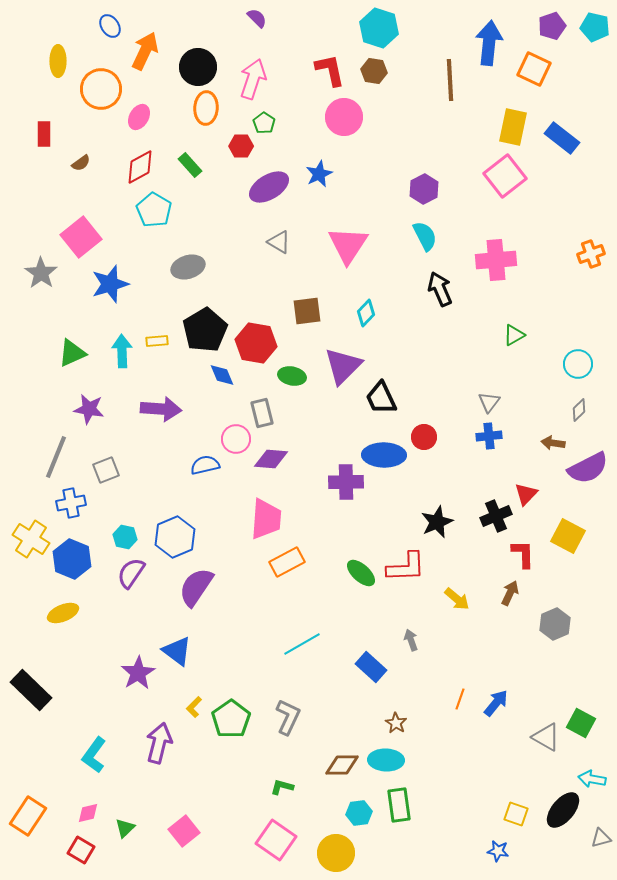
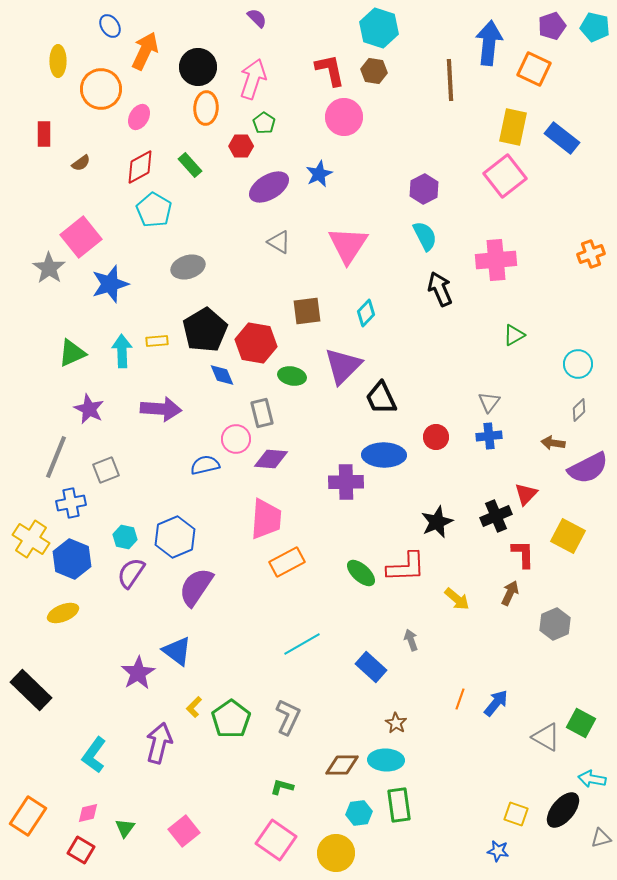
gray star at (41, 273): moved 8 px right, 5 px up
purple star at (89, 409): rotated 16 degrees clockwise
red circle at (424, 437): moved 12 px right
green triangle at (125, 828): rotated 10 degrees counterclockwise
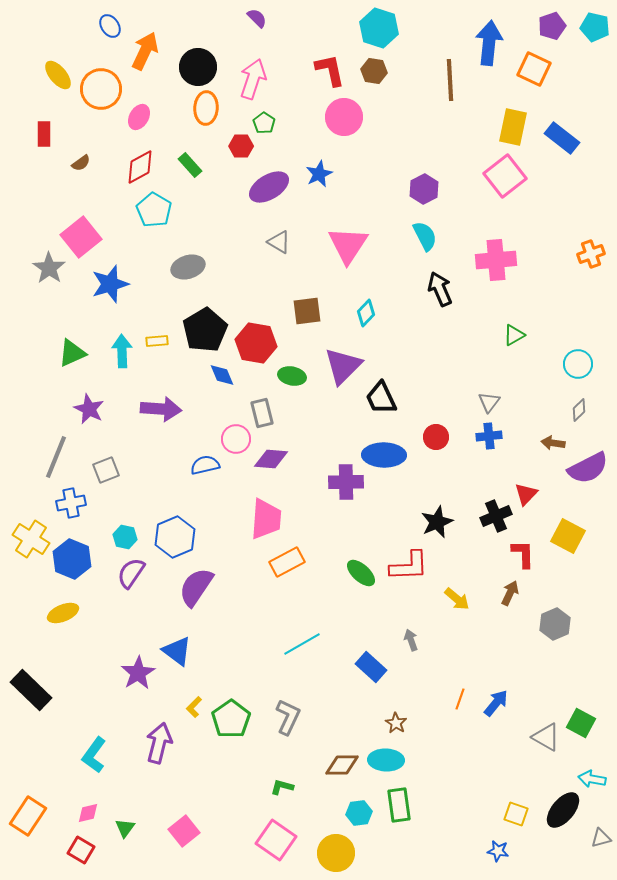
yellow ellipse at (58, 61): moved 14 px down; rotated 40 degrees counterclockwise
red L-shape at (406, 567): moved 3 px right, 1 px up
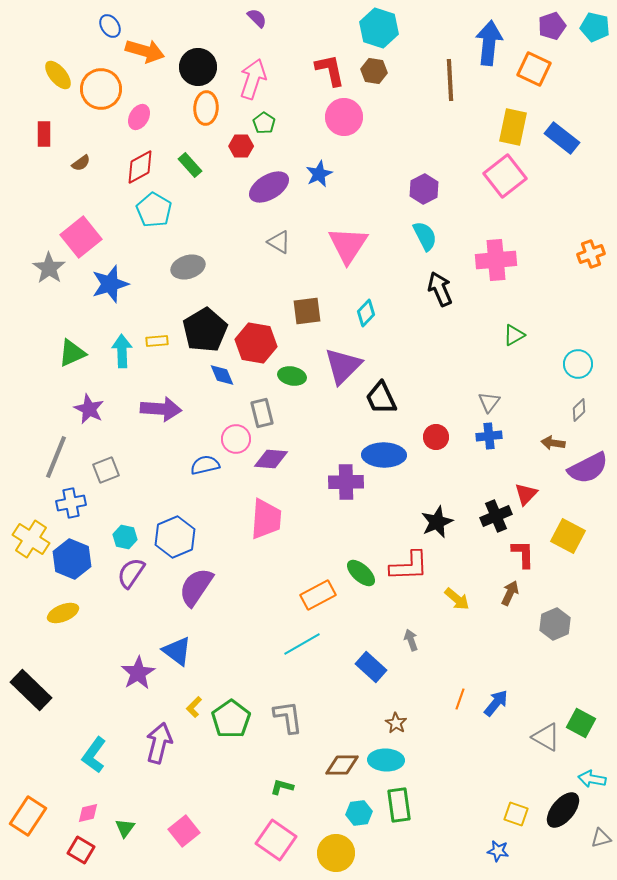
orange arrow at (145, 51): rotated 81 degrees clockwise
orange rectangle at (287, 562): moved 31 px right, 33 px down
gray L-shape at (288, 717): rotated 33 degrees counterclockwise
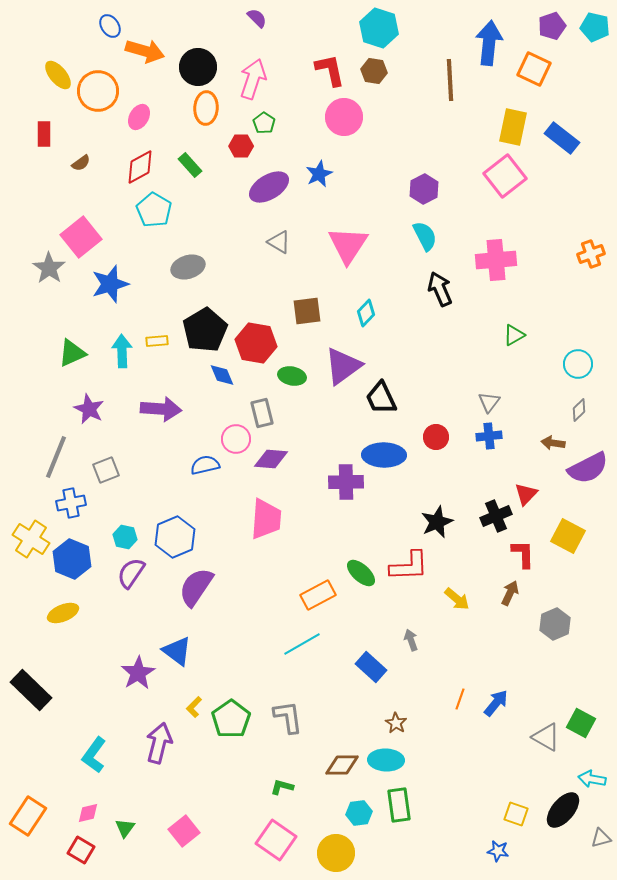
orange circle at (101, 89): moved 3 px left, 2 px down
purple triangle at (343, 366): rotated 9 degrees clockwise
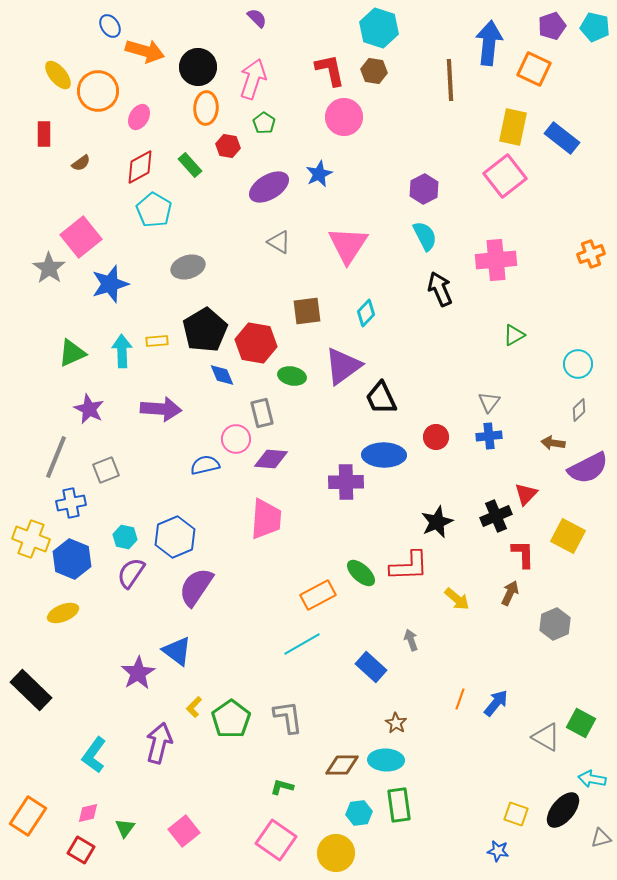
red hexagon at (241, 146): moved 13 px left; rotated 10 degrees clockwise
yellow cross at (31, 539): rotated 12 degrees counterclockwise
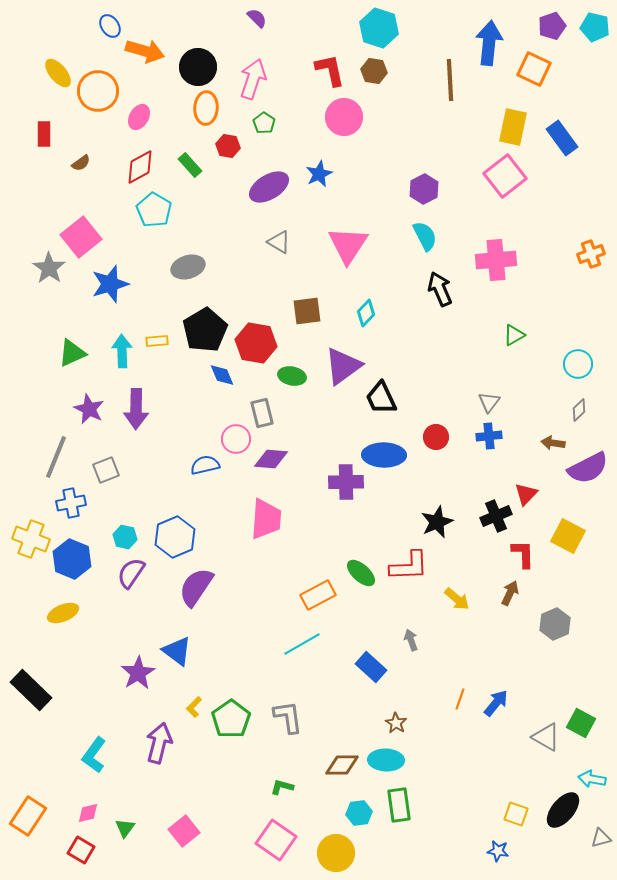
yellow ellipse at (58, 75): moved 2 px up
blue rectangle at (562, 138): rotated 16 degrees clockwise
purple arrow at (161, 409): moved 25 px left; rotated 87 degrees clockwise
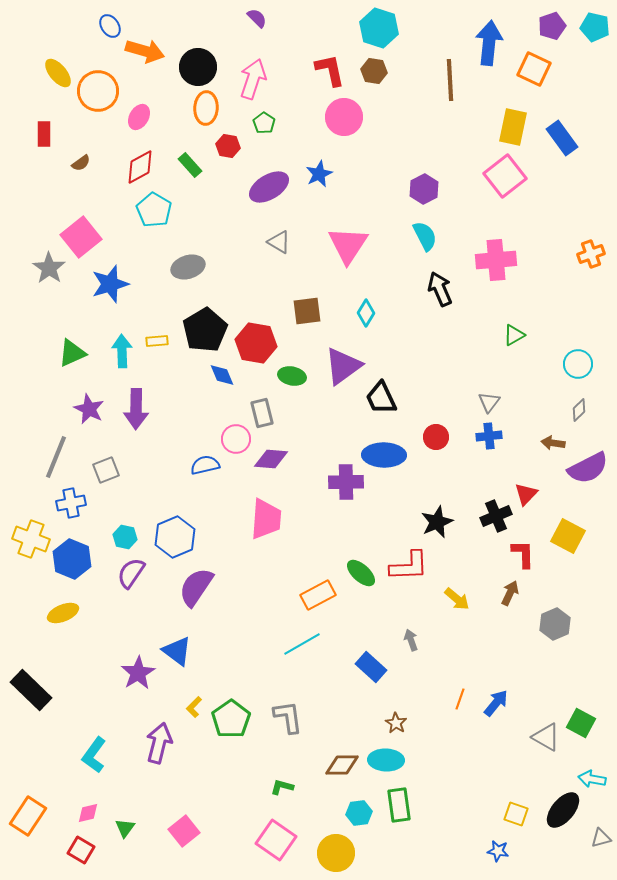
cyan diamond at (366, 313): rotated 12 degrees counterclockwise
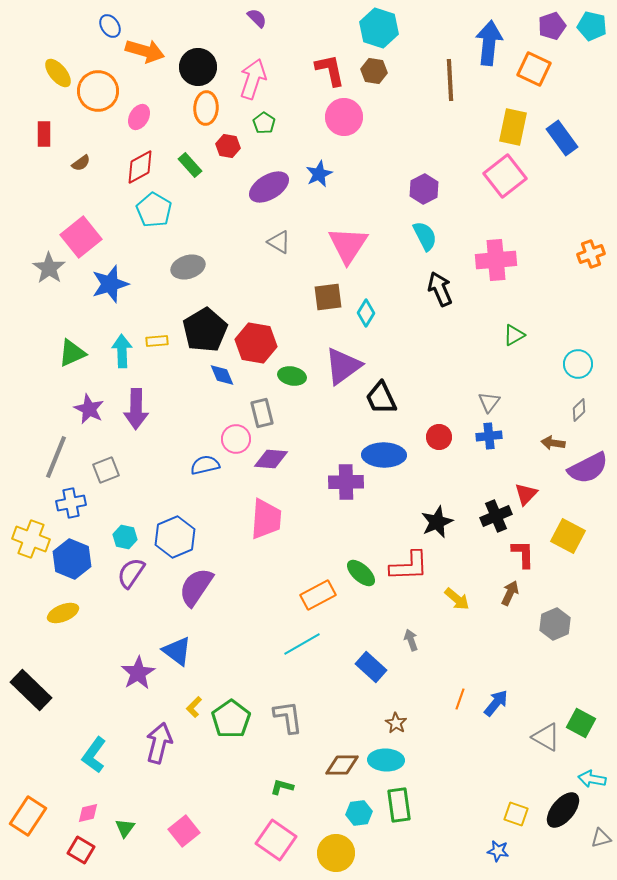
cyan pentagon at (595, 27): moved 3 px left, 1 px up
brown square at (307, 311): moved 21 px right, 14 px up
red circle at (436, 437): moved 3 px right
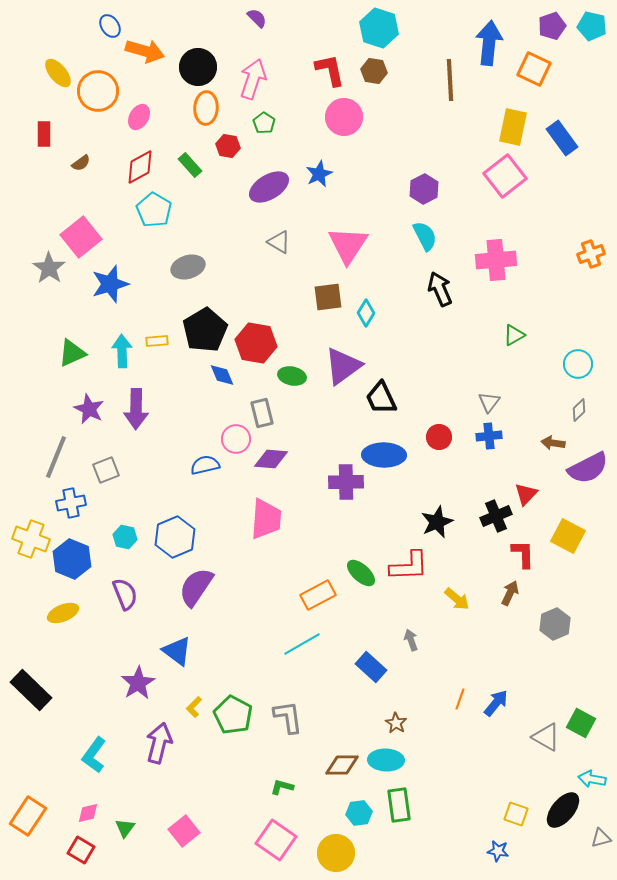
purple semicircle at (131, 573): moved 6 px left, 21 px down; rotated 124 degrees clockwise
purple star at (138, 673): moved 10 px down
green pentagon at (231, 719): moved 2 px right, 4 px up; rotated 9 degrees counterclockwise
